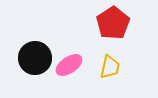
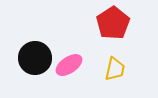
yellow trapezoid: moved 5 px right, 2 px down
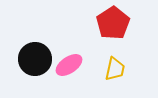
black circle: moved 1 px down
